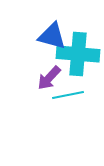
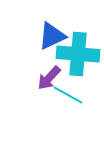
blue triangle: rotated 40 degrees counterclockwise
cyan line: rotated 40 degrees clockwise
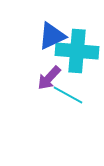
cyan cross: moved 1 px left, 3 px up
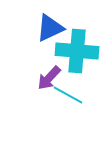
blue triangle: moved 2 px left, 8 px up
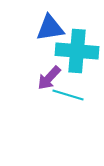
blue triangle: rotated 16 degrees clockwise
cyan line: rotated 12 degrees counterclockwise
